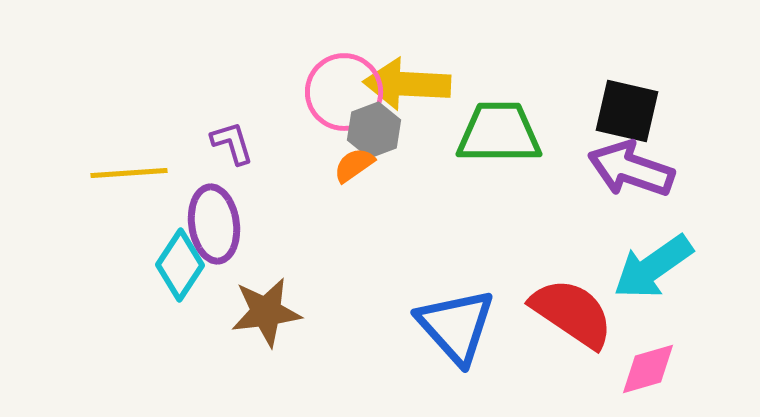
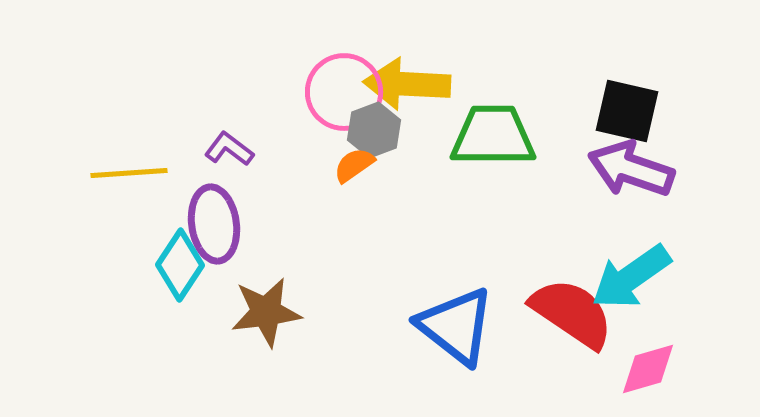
green trapezoid: moved 6 px left, 3 px down
purple L-shape: moved 3 px left, 6 px down; rotated 36 degrees counterclockwise
cyan arrow: moved 22 px left, 10 px down
blue triangle: rotated 10 degrees counterclockwise
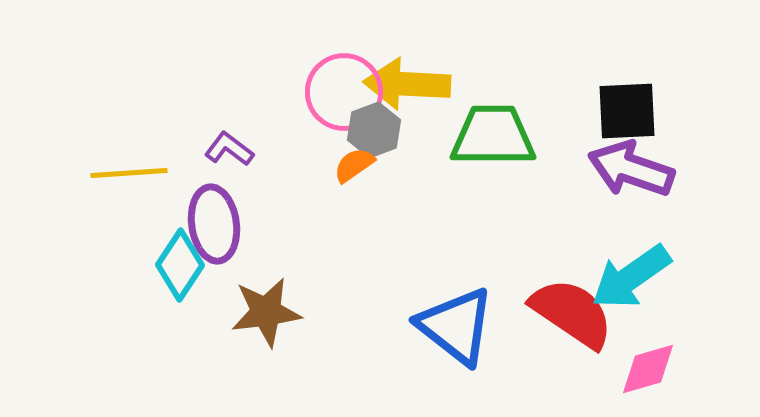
black square: rotated 16 degrees counterclockwise
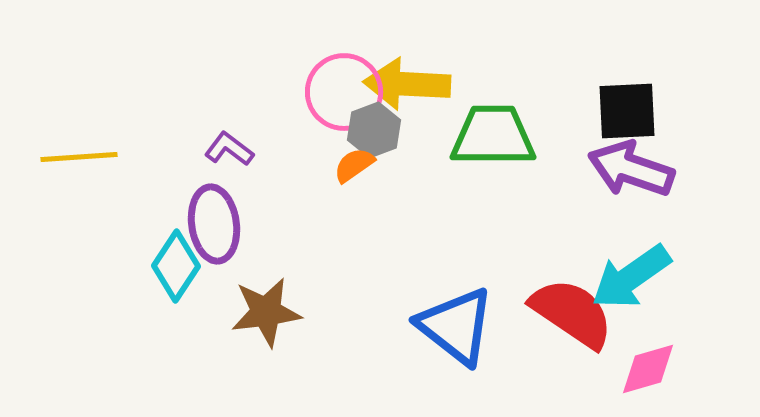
yellow line: moved 50 px left, 16 px up
cyan diamond: moved 4 px left, 1 px down
